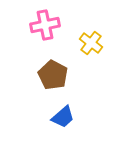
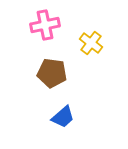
brown pentagon: moved 1 px left, 2 px up; rotated 20 degrees counterclockwise
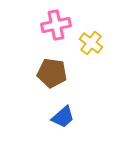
pink cross: moved 11 px right
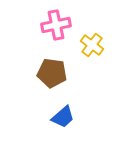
yellow cross: moved 1 px right, 2 px down
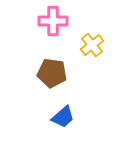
pink cross: moved 3 px left, 4 px up; rotated 12 degrees clockwise
yellow cross: rotated 15 degrees clockwise
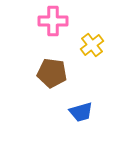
blue trapezoid: moved 18 px right, 5 px up; rotated 25 degrees clockwise
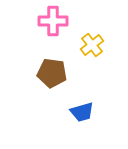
blue trapezoid: moved 1 px right
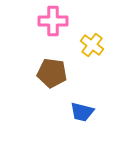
yellow cross: rotated 15 degrees counterclockwise
blue trapezoid: rotated 30 degrees clockwise
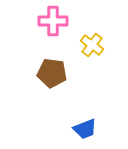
blue trapezoid: moved 3 px right, 17 px down; rotated 35 degrees counterclockwise
